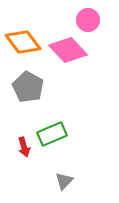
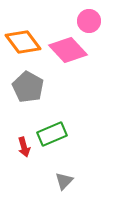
pink circle: moved 1 px right, 1 px down
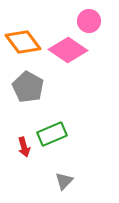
pink diamond: rotated 12 degrees counterclockwise
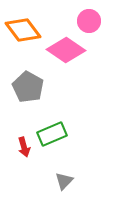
orange diamond: moved 12 px up
pink diamond: moved 2 px left
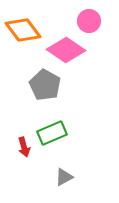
gray pentagon: moved 17 px right, 2 px up
green rectangle: moved 1 px up
gray triangle: moved 4 px up; rotated 18 degrees clockwise
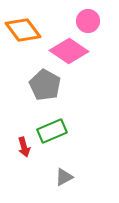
pink circle: moved 1 px left
pink diamond: moved 3 px right, 1 px down
green rectangle: moved 2 px up
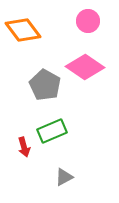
pink diamond: moved 16 px right, 16 px down
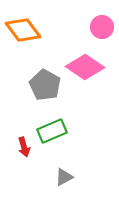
pink circle: moved 14 px right, 6 px down
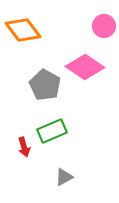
pink circle: moved 2 px right, 1 px up
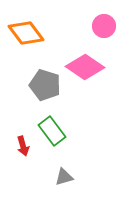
orange diamond: moved 3 px right, 3 px down
gray pentagon: rotated 12 degrees counterclockwise
green rectangle: rotated 76 degrees clockwise
red arrow: moved 1 px left, 1 px up
gray triangle: rotated 12 degrees clockwise
